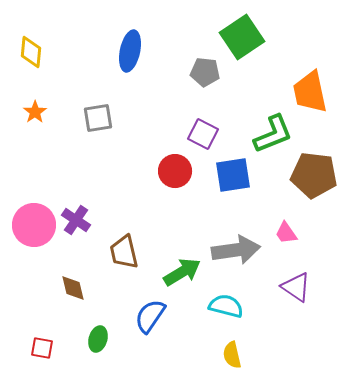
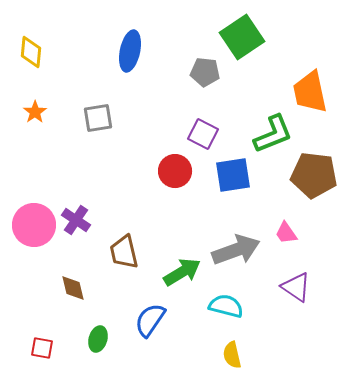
gray arrow: rotated 12 degrees counterclockwise
blue semicircle: moved 4 px down
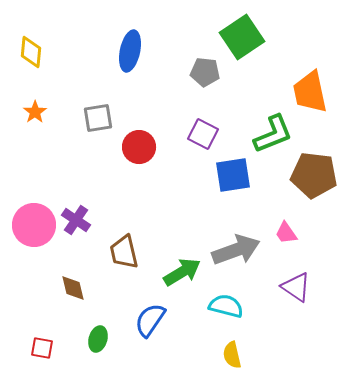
red circle: moved 36 px left, 24 px up
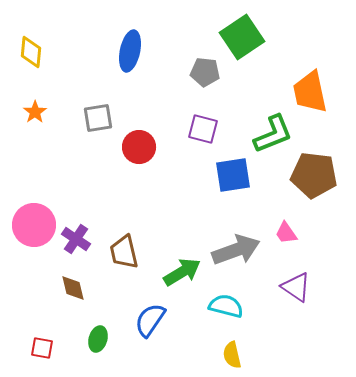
purple square: moved 5 px up; rotated 12 degrees counterclockwise
purple cross: moved 19 px down
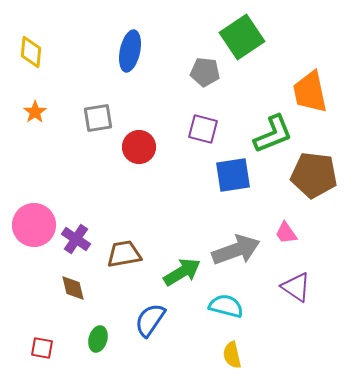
brown trapezoid: moved 2 px down; rotated 93 degrees clockwise
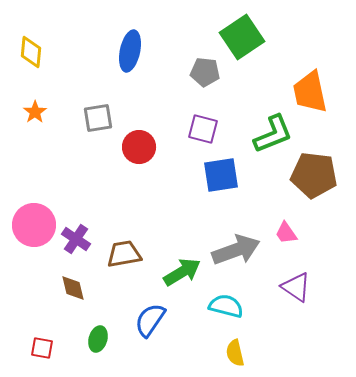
blue square: moved 12 px left
yellow semicircle: moved 3 px right, 2 px up
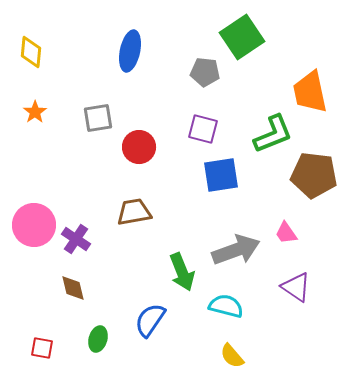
brown trapezoid: moved 10 px right, 42 px up
green arrow: rotated 99 degrees clockwise
yellow semicircle: moved 3 px left, 3 px down; rotated 28 degrees counterclockwise
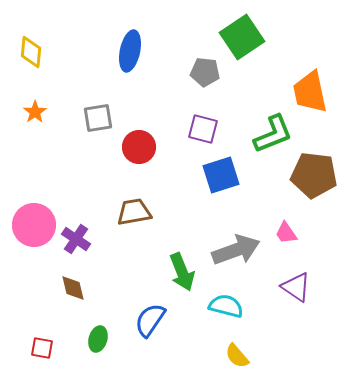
blue square: rotated 9 degrees counterclockwise
yellow semicircle: moved 5 px right
